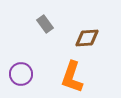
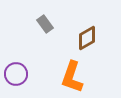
brown diamond: rotated 25 degrees counterclockwise
purple circle: moved 5 px left
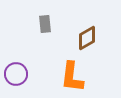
gray rectangle: rotated 30 degrees clockwise
orange L-shape: rotated 12 degrees counterclockwise
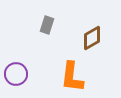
gray rectangle: moved 2 px right, 1 px down; rotated 24 degrees clockwise
brown diamond: moved 5 px right
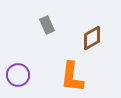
gray rectangle: rotated 42 degrees counterclockwise
purple circle: moved 2 px right, 1 px down
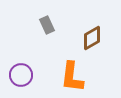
purple circle: moved 3 px right
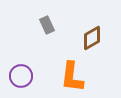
purple circle: moved 1 px down
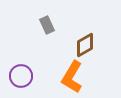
brown diamond: moved 7 px left, 7 px down
orange L-shape: rotated 24 degrees clockwise
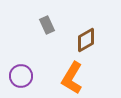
brown diamond: moved 1 px right, 5 px up
orange L-shape: moved 1 px down
